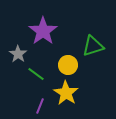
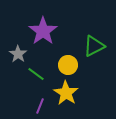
green triangle: moved 1 px right; rotated 10 degrees counterclockwise
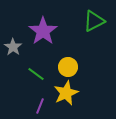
green triangle: moved 25 px up
gray star: moved 5 px left, 7 px up
yellow circle: moved 2 px down
yellow star: rotated 15 degrees clockwise
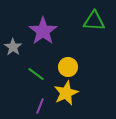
green triangle: rotated 30 degrees clockwise
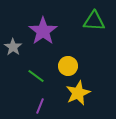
yellow circle: moved 1 px up
green line: moved 2 px down
yellow star: moved 12 px right
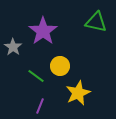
green triangle: moved 2 px right, 1 px down; rotated 10 degrees clockwise
yellow circle: moved 8 px left
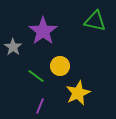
green triangle: moved 1 px left, 1 px up
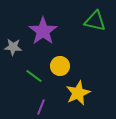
gray star: rotated 30 degrees counterclockwise
green line: moved 2 px left
purple line: moved 1 px right, 1 px down
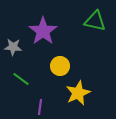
green line: moved 13 px left, 3 px down
purple line: moved 1 px left; rotated 14 degrees counterclockwise
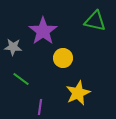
yellow circle: moved 3 px right, 8 px up
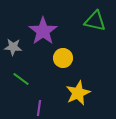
purple line: moved 1 px left, 1 px down
